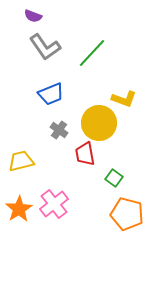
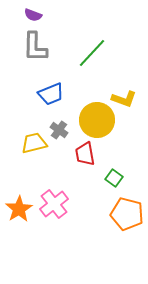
purple semicircle: moved 1 px up
gray L-shape: moved 10 px left; rotated 36 degrees clockwise
yellow circle: moved 2 px left, 3 px up
yellow trapezoid: moved 13 px right, 18 px up
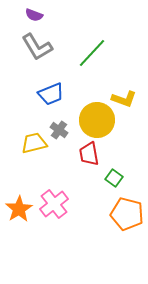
purple semicircle: moved 1 px right
gray L-shape: moved 2 px right; rotated 32 degrees counterclockwise
red trapezoid: moved 4 px right
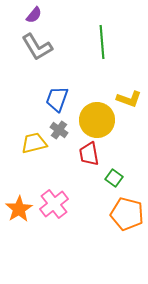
purple semicircle: rotated 72 degrees counterclockwise
green line: moved 10 px right, 11 px up; rotated 48 degrees counterclockwise
blue trapezoid: moved 6 px right, 5 px down; rotated 132 degrees clockwise
yellow L-shape: moved 5 px right
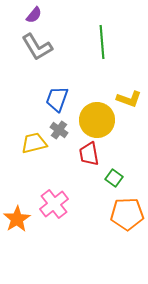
orange star: moved 2 px left, 10 px down
orange pentagon: rotated 16 degrees counterclockwise
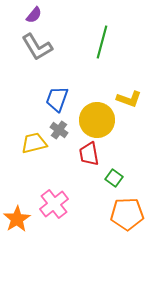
green line: rotated 20 degrees clockwise
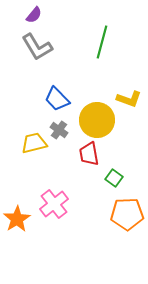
blue trapezoid: rotated 64 degrees counterclockwise
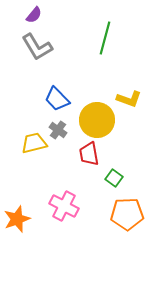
green line: moved 3 px right, 4 px up
gray cross: moved 1 px left
pink cross: moved 10 px right, 2 px down; rotated 24 degrees counterclockwise
orange star: rotated 12 degrees clockwise
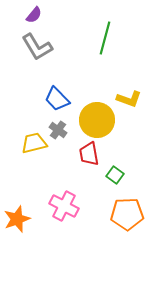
green square: moved 1 px right, 3 px up
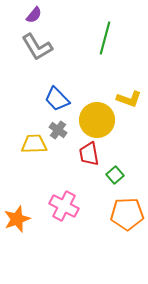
yellow trapezoid: moved 1 px down; rotated 12 degrees clockwise
green square: rotated 12 degrees clockwise
